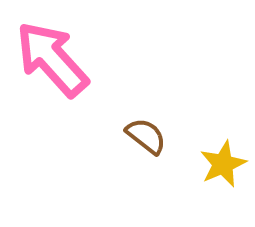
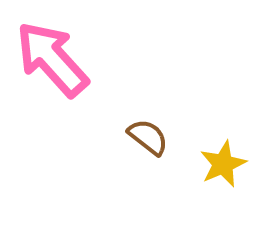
brown semicircle: moved 2 px right, 1 px down
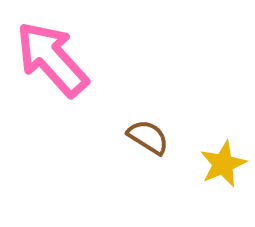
brown semicircle: rotated 6 degrees counterclockwise
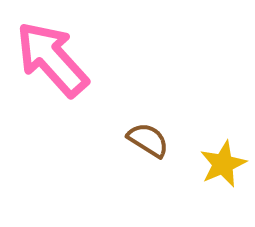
brown semicircle: moved 3 px down
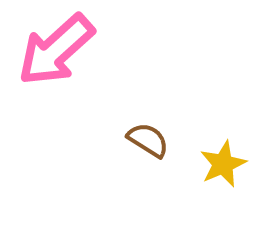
pink arrow: moved 4 px right, 9 px up; rotated 90 degrees counterclockwise
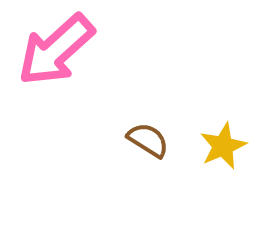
yellow star: moved 18 px up
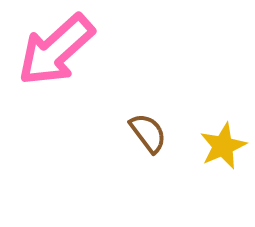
brown semicircle: moved 7 px up; rotated 21 degrees clockwise
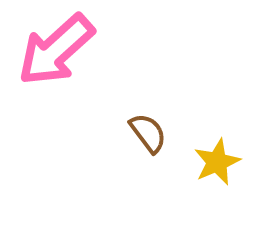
yellow star: moved 6 px left, 16 px down
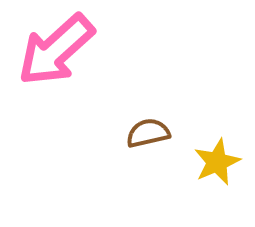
brown semicircle: rotated 66 degrees counterclockwise
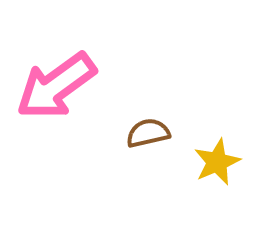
pink arrow: moved 36 px down; rotated 6 degrees clockwise
